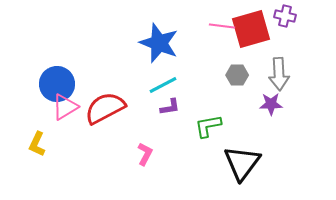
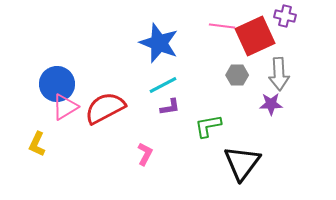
red square: moved 4 px right, 7 px down; rotated 9 degrees counterclockwise
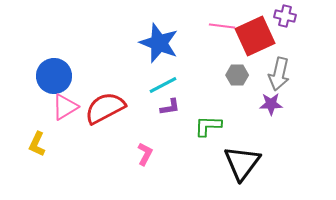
gray arrow: rotated 16 degrees clockwise
blue circle: moved 3 px left, 8 px up
green L-shape: rotated 12 degrees clockwise
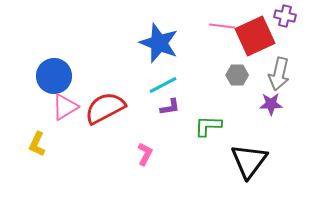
black triangle: moved 7 px right, 2 px up
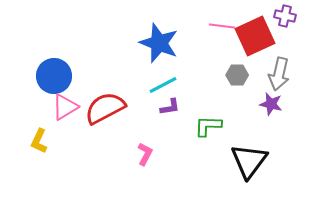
purple star: rotated 15 degrees clockwise
yellow L-shape: moved 2 px right, 3 px up
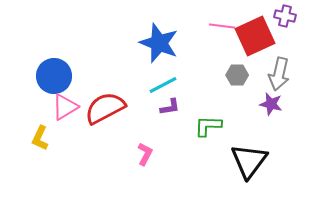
yellow L-shape: moved 1 px right, 3 px up
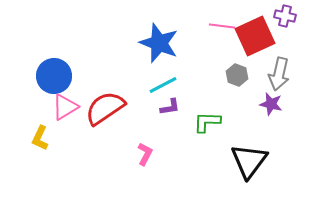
gray hexagon: rotated 20 degrees clockwise
red semicircle: rotated 6 degrees counterclockwise
green L-shape: moved 1 px left, 4 px up
